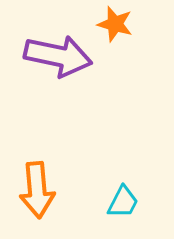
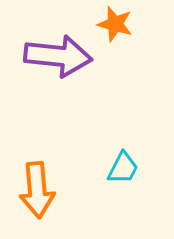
purple arrow: rotated 6 degrees counterclockwise
cyan trapezoid: moved 34 px up
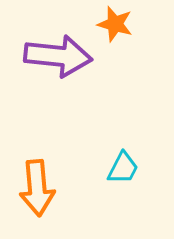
orange arrow: moved 2 px up
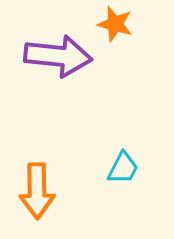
orange arrow: moved 3 px down; rotated 4 degrees clockwise
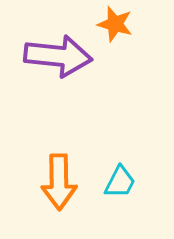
cyan trapezoid: moved 3 px left, 14 px down
orange arrow: moved 22 px right, 9 px up
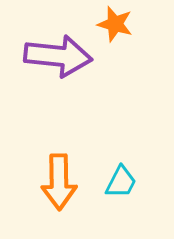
cyan trapezoid: moved 1 px right
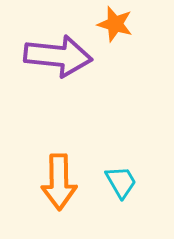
cyan trapezoid: rotated 57 degrees counterclockwise
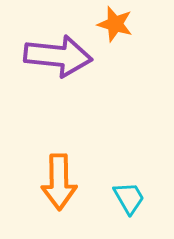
cyan trapezoid: moved 8 px right, 16 px down
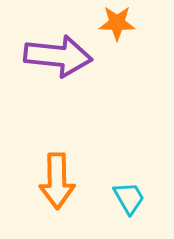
orange star: moved 2 px right, 1 px up; rotated 15 degrees counterclockwise
orange arrow: moved 2 px left, 1 px up
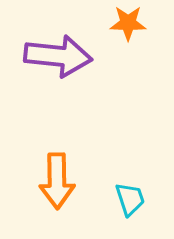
orange star: moved 11 px right
cyan trapezoid: moved 1 px right, 1 px down; rotated 12 degrees clockwise
